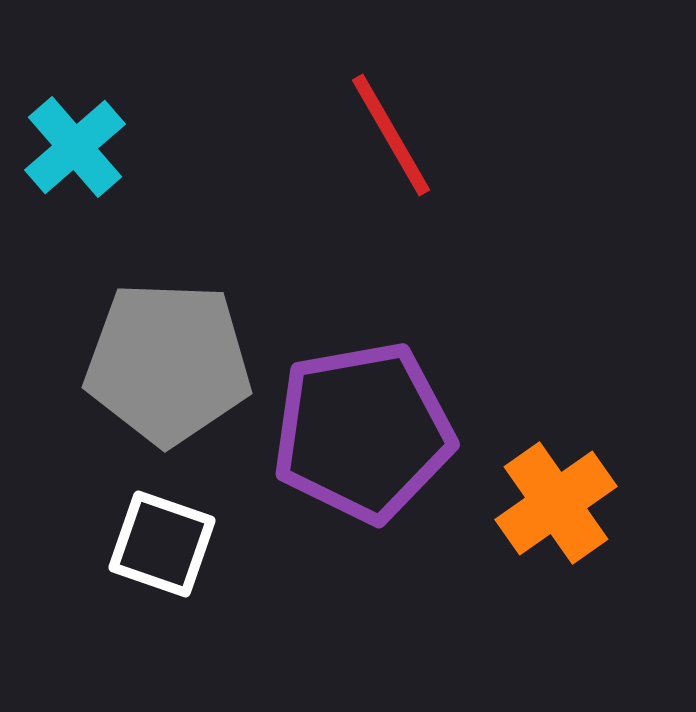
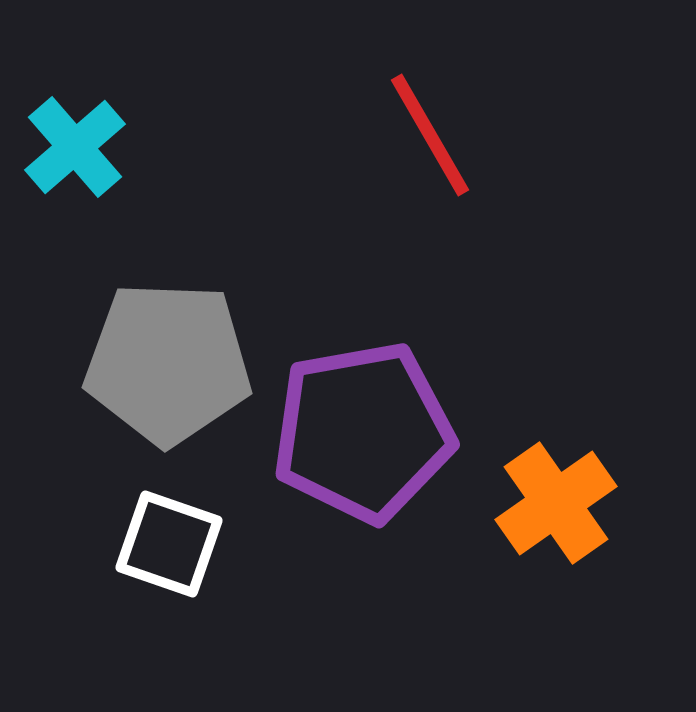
red line: moved 39 px right
white square: moved 7 px right
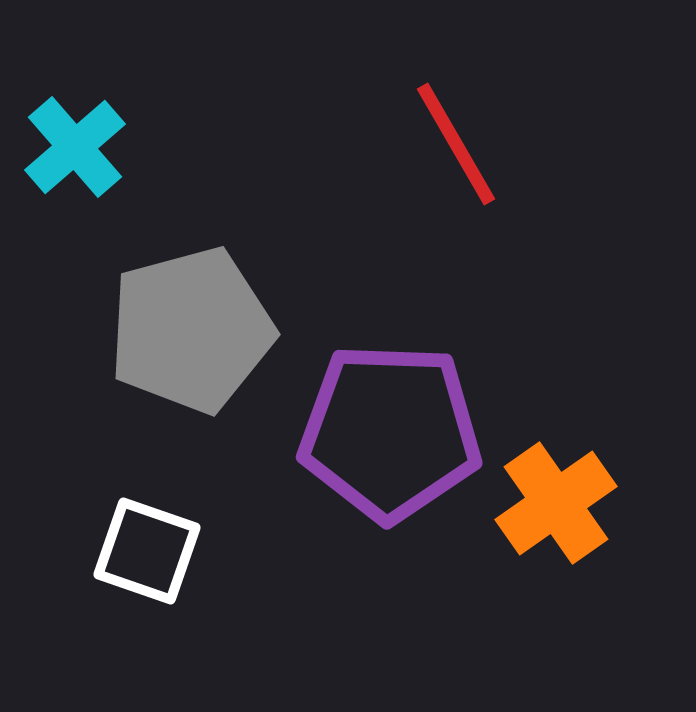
red line: moved 26 px right, 9 px down
gray pentagon: moved 23 px right, 33 px up; rotated 17 degrees counterclockwise
purple pentagon: moved 27 px right; rotated 12 degrees clockwise
white square: moved 22 px left, 7 px down
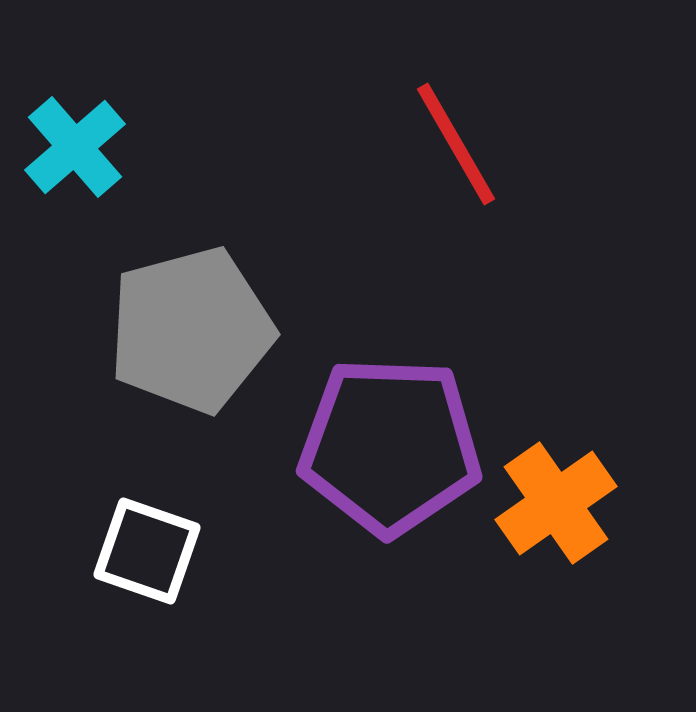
purple pentagon: moved 14 px down
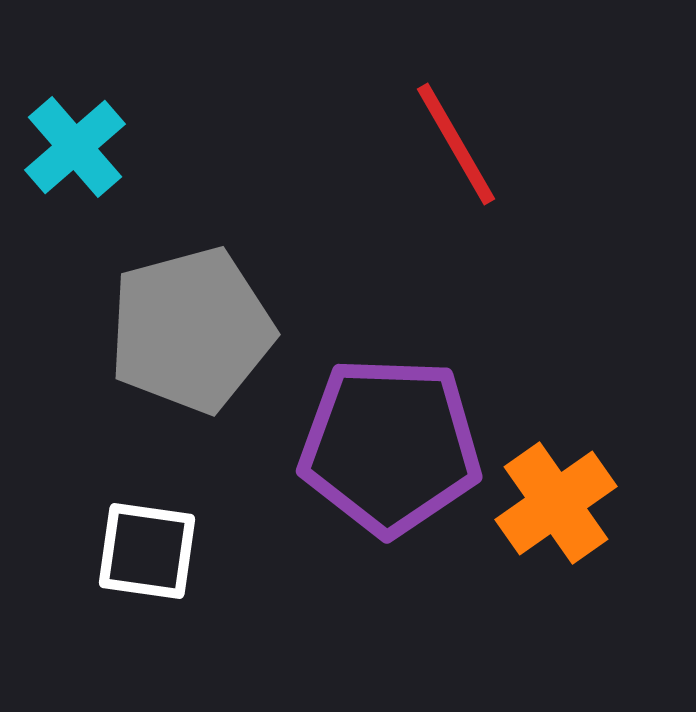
white square: rotated 11 degrees counterclockwise
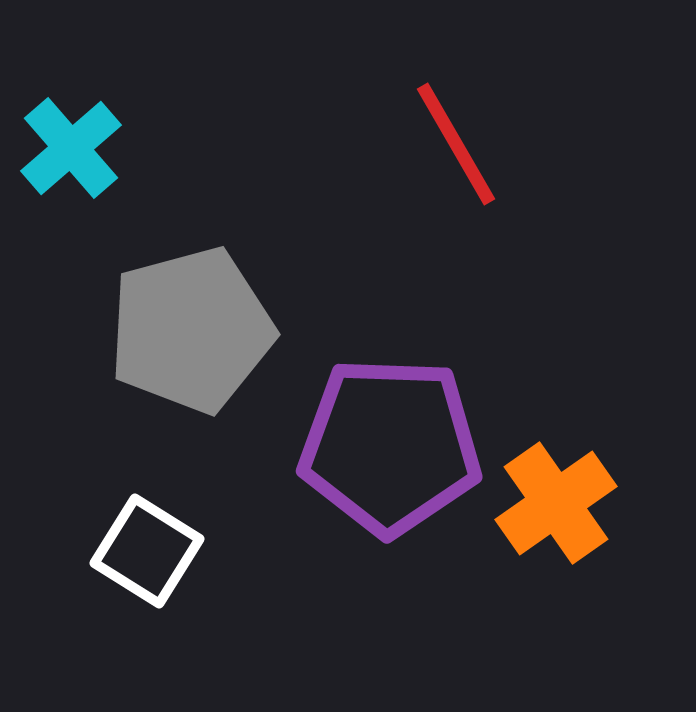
cyan cross: moved 4 px left, 1 px down
white square: rotated 24 degrees clockwise
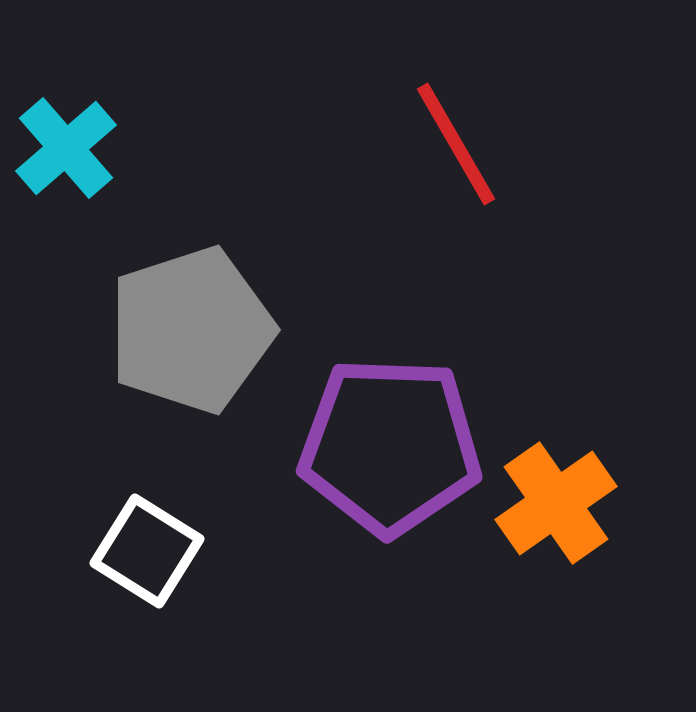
cyan cross: moved 5 px left
gray pentagon: rotated 3 degrees counterclockwise
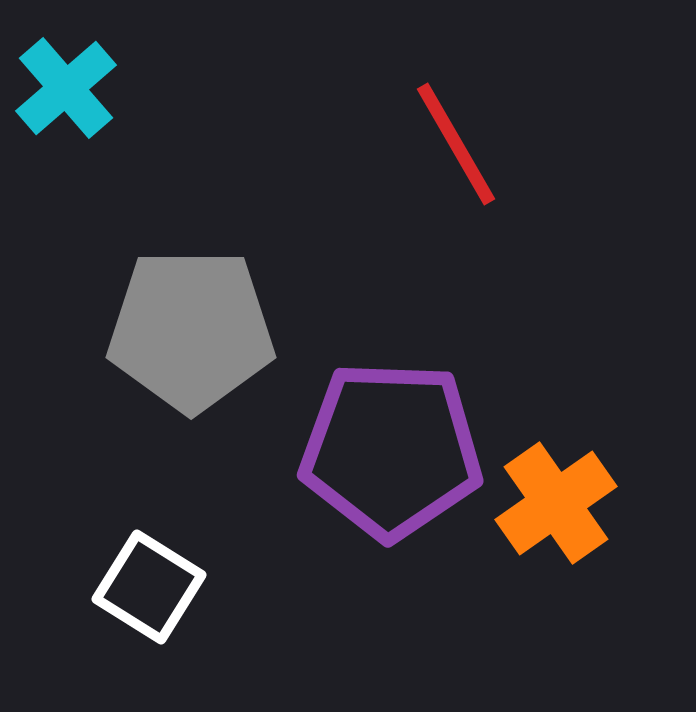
cyan cross: moved 60 px up
gray pentagon: rotated 18 degrees clockwise
purple pentagon: moved 1 px right, 4 px down
white square: moved 2 px right, 36 px down
